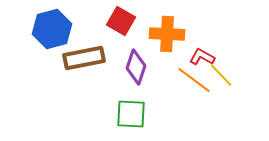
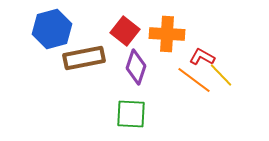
red square: moved 4 px right, 10 px down; rotated 8 degrees clockwise
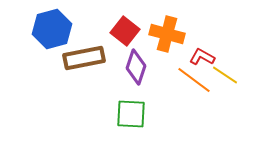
orange cross: rotated 12 degrees clockwise
yellow line: moved 4 px right; rotated 12 degrees counterclockwise
